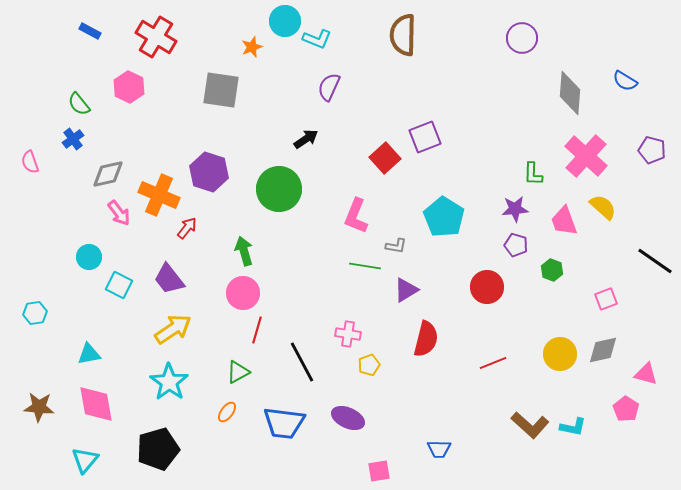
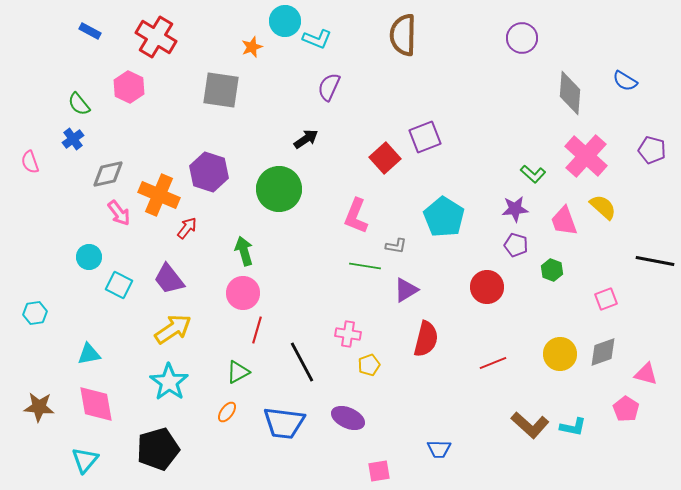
green L-shape at (533, 174): rotated 50 degrees counterclockwise
black line at (655, 261): rotated 24 degrees counterclockwise
gray diamond at (603, 350): moved 2 px down; rotated 8 degrees counterclockwise
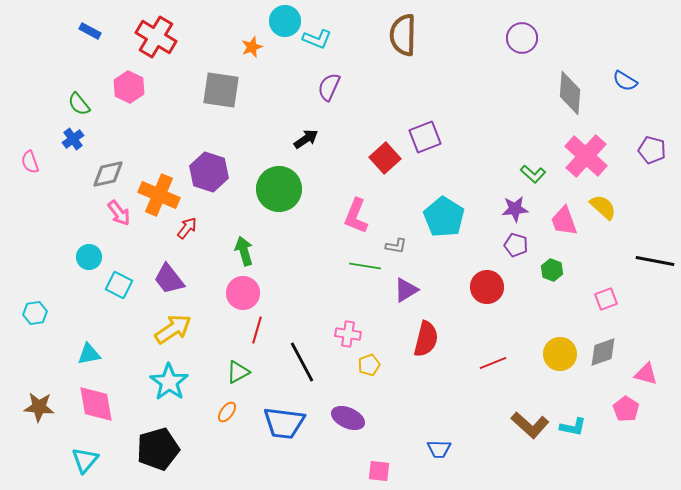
pink square at (379, 471): rotated 15 degrees clockwise
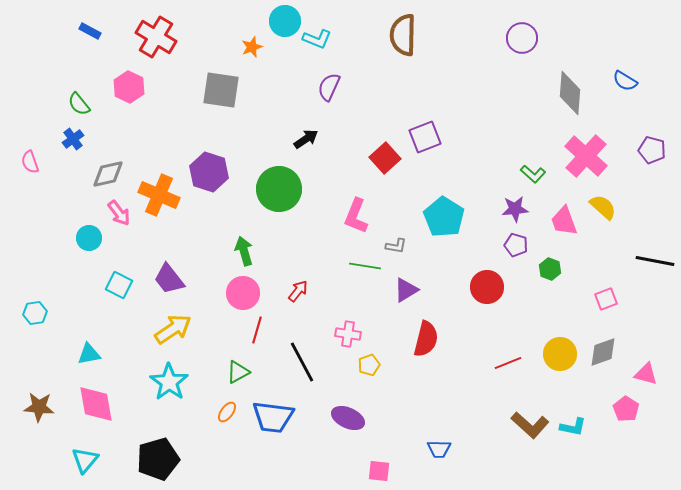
red arrow at (187, 228): moved 111 px right, 63 px down
cyan circle at (89, 257): moved 19 px up
green hexagon at (552, 270): moved 2 px left, 1 px up
red line at (493, 363): moved 15 px right
blue trapezoid at (284, 423): moved 11 px left, 6 px up
black pentagon at (158, 449): moved 10 px down
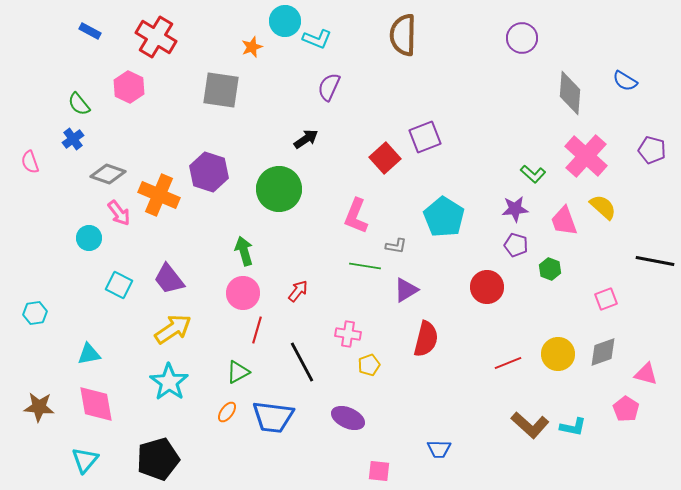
gray diamond at (108, 174): rotated 32 degrees clockwise
yellow circle at (560, 354): moved 2 px left
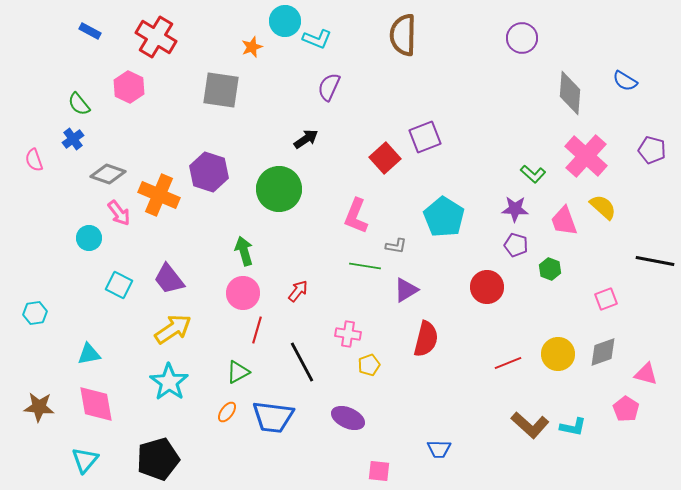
pink semicircle at (30, 162): moved 4 px right, 2 px up
purple star at (515, 209): rotated 8 degrees clockwise
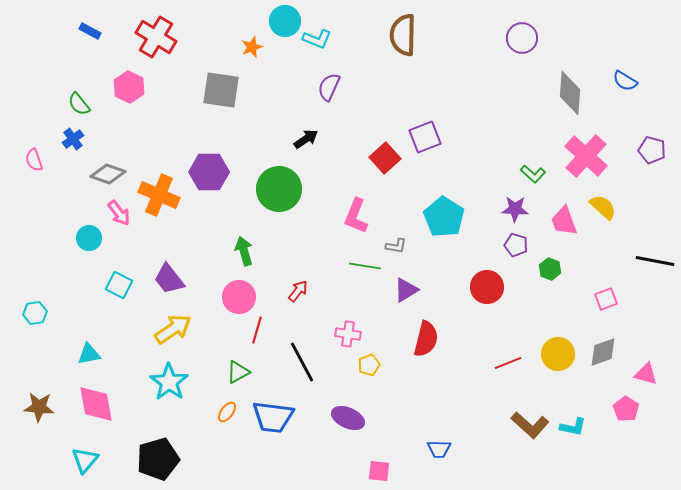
purple hexagon at (209, 172): rotated 18 degrees counterclockwise
pink circle at (243, 293): moved 4 px left, 4 px down
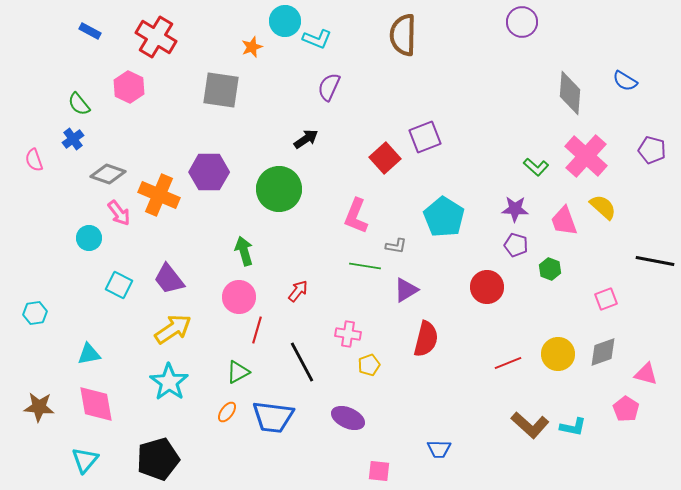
purple circle at (522, 38): moved 16 px up
green L-shape at (533, 174): moved 3 px right, 7 px up
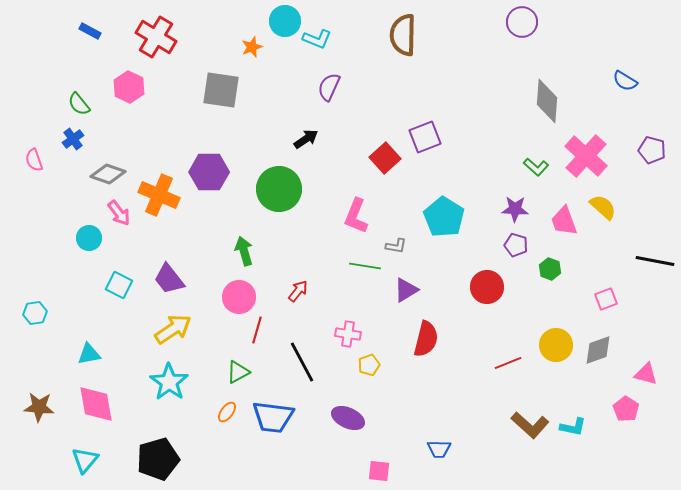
gray diamond at (570, 93): moved 23 px left, 8 px down
gray diamond at (603, 352): moved 5 px left, 2 px up
yellow circle at (558, 354): moved 2 px left, 9 px up
